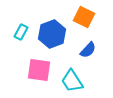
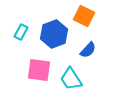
orange square: moved 1 px up
blue hexagon: moved 2 px right
cyan trapezoid: moved 1 px left, 2 px up
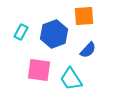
orange square: rotated 30 degrees counterclockwise
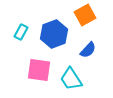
orange square: moved 1 px right, 1 px up; rotated 25 degrees counterclockwise
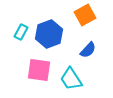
blue hexagon: moved 5 px left
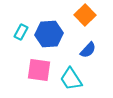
orange square: rotated 15 degrees counterclockwise
blue hexagon: rotated 16 degrees clockwise
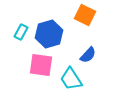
orange square: rotated 20 degrees counterclockwise
blue hexagon: rotated 12 degrees counterclockwise
blue semicircle: moved 5 px down
pink square: moved 2 px right, 5 px up
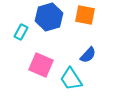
orange square: rotated 15 degrees counterclockwise
blue hexagon: moved 17 px up
pink square: rotated 15 degrees clockwise
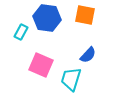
blue hexagon: moved 2 px left, 1 px down; rotated 24 degrees clockwise
cyan trapezoid: rotated 50 degrees clockwise
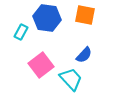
blue semicircle: moved 4 px left
pink square: rotated 30 degrees clockwise
cyan trapezoid: rotated 120 degrees clockwise
